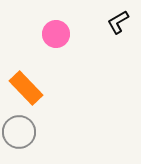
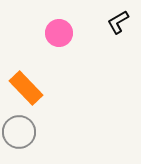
pink circle: moved 3 px right, 1 px up
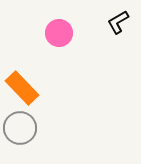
orange rectangle: moved 4 px left
gray circle: moved 1 px right, 4 px up
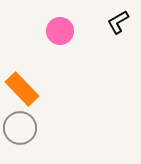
pink circle: moved 1 px right, 2 px up
orange rectangle: moved 1 px down
